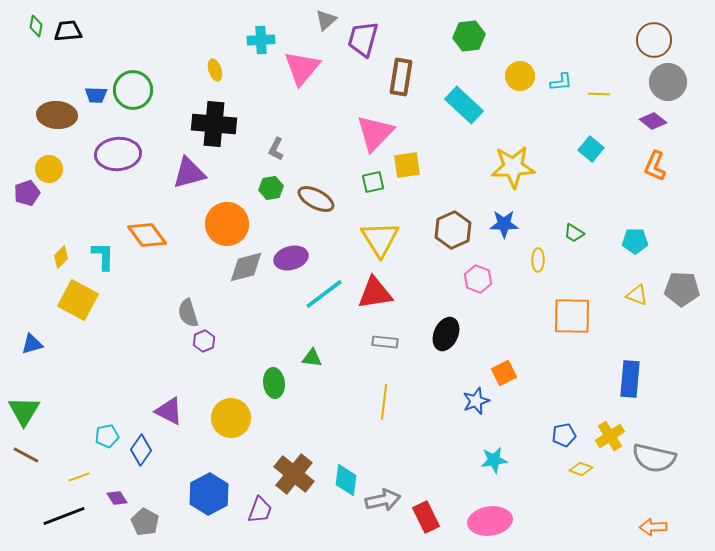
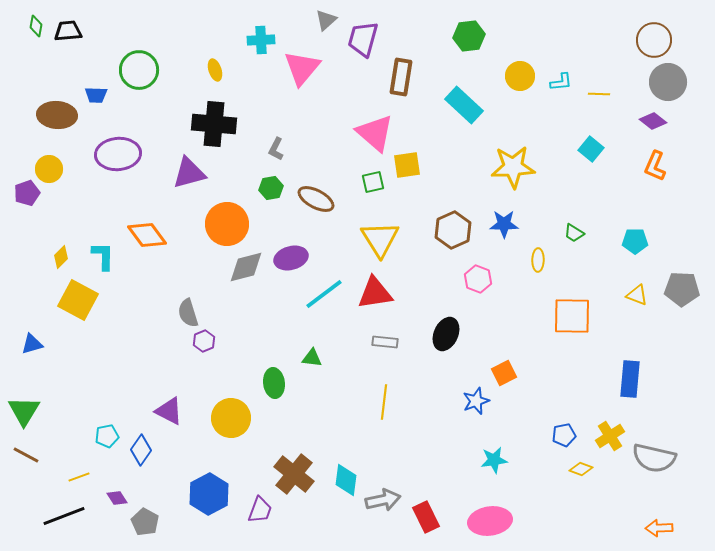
green circle at (133, 90): moved 6 px right, 20 px up
pink triangle at (375, 133): rotated 33 degrees counterclockwise
orange arrow at (653, 527): moved 6 px right, 1 px down
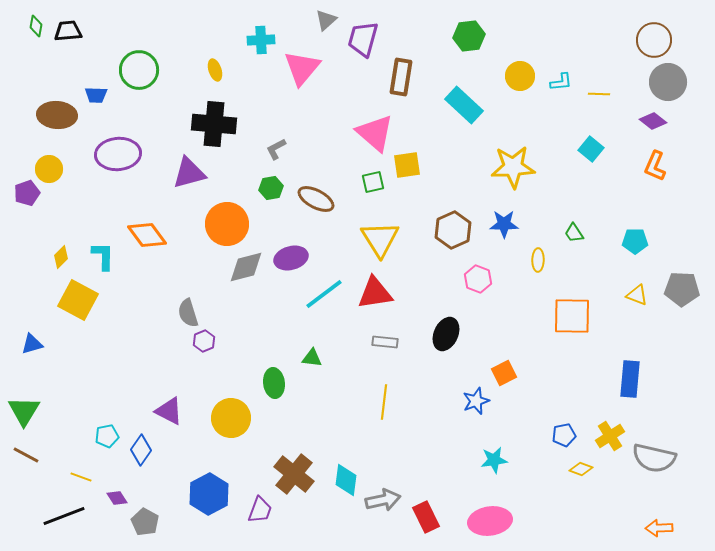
gray L-shape at (276, 149): rotated 35 degrees clockwise
green trapezoid at (574, 233): rotated 25 degrees clockwise
yellow line at (79, 477): moved 2 px right; rotated 40 degrees clockwise
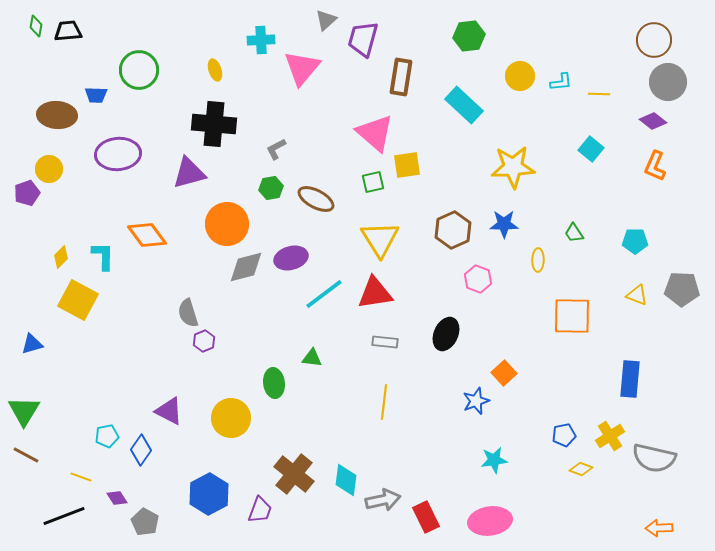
orange square at (504, 373): rotated 15 degrees counterclockwise
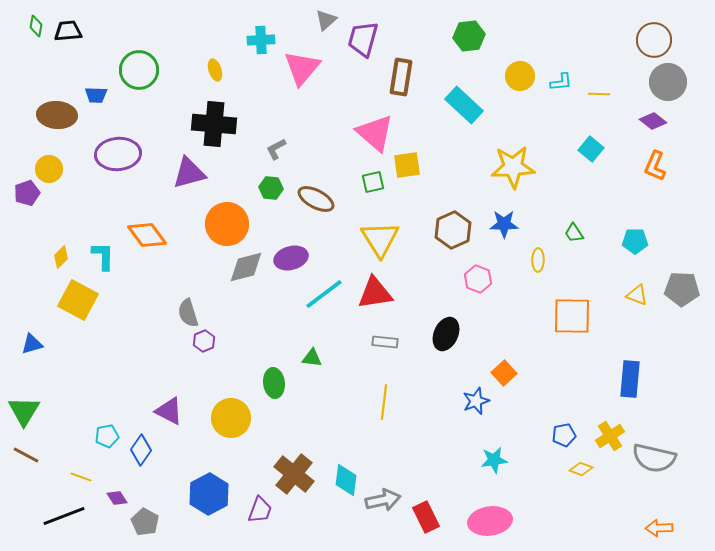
green hexagon at (271, 188): rotated 15 degrees clockwise
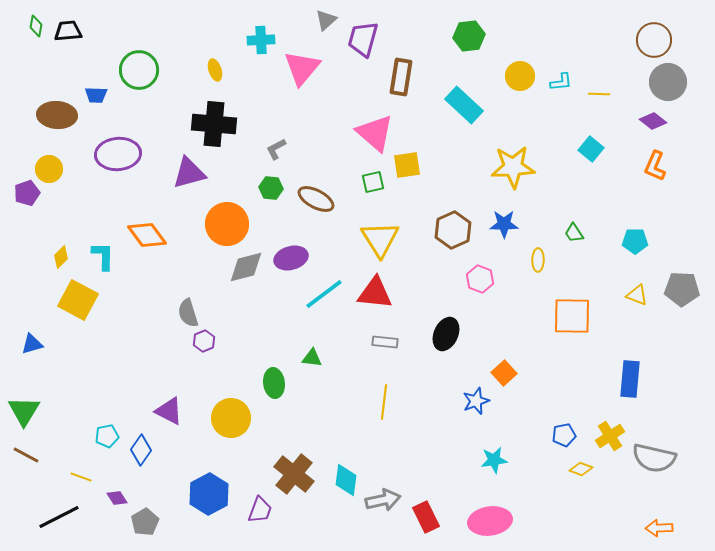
pink hexagon at (478, 279): moved 2 px right
red triangle at (375, 293): rotated 15 degrees clockwise
black line at (64, 516): moved 5 px left, 1 px down; rotated 6 degrees counterclockwise
gray pentagon at (145, 522): rotated 12 degrees clockwise
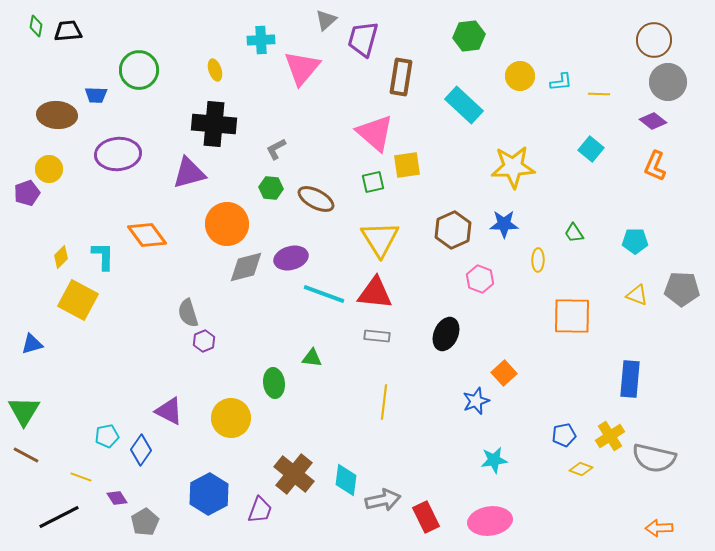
cyan line at (324, 294): rotated 57 degrees clockwise
gray rectangle at (385, 342): moved 8 px left, 6 px up
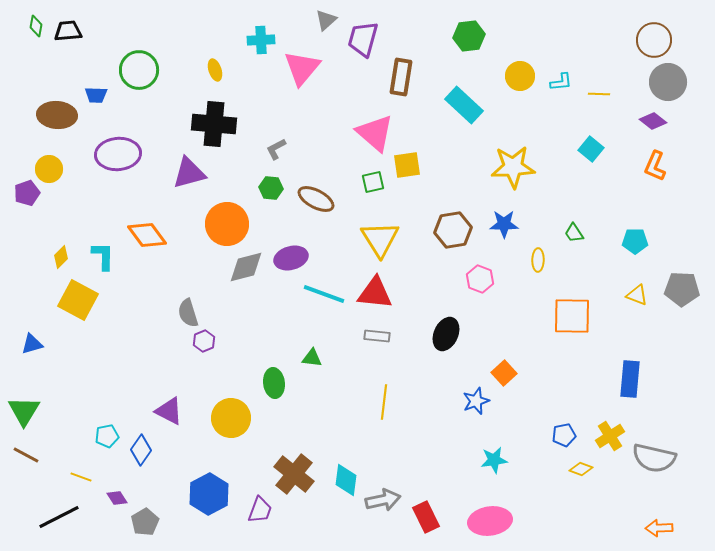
brown hexagon at (453, 230): rotated 15 degrees clockwise
